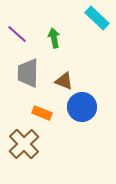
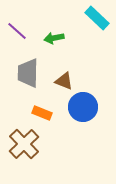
purple line: moved 3 px up
green arrow: rotated 90 degrees counterclockwise
blue circle: moved 1 px right
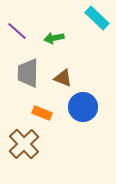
brown triangle: moved 1 px left, 3 px up
